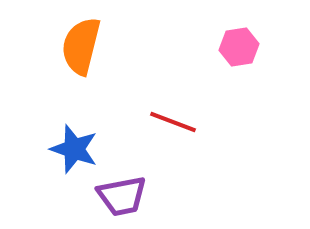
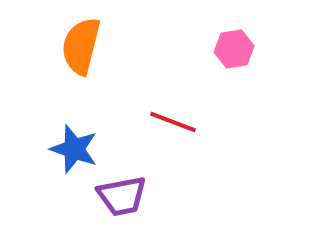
pink hexagon: moved 5 px left, 2 px down
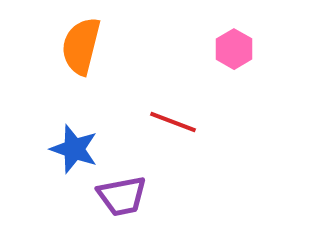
pink hexagon: rotated 21 degrees counterclockwise
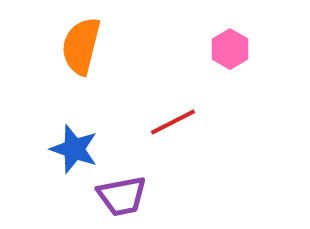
pink hexagon: moved 4 px left
red line: rotated 48 degrees counterclockwise
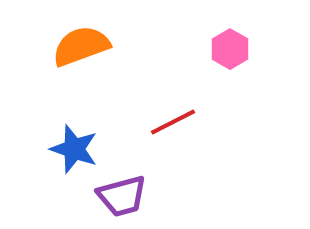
orange semicircle: rotated 56 degrees clockwise
purple trapezoid: rotated 4 degrees counterclockwise
